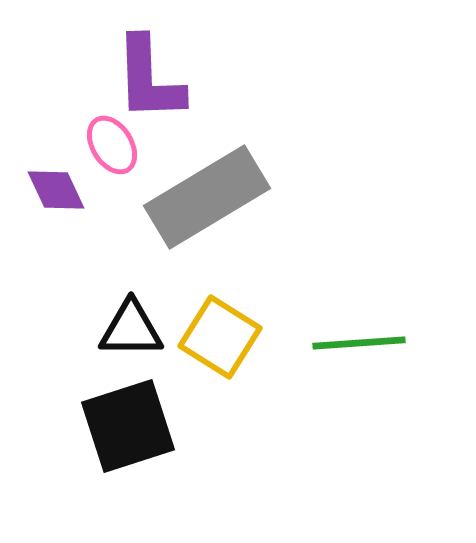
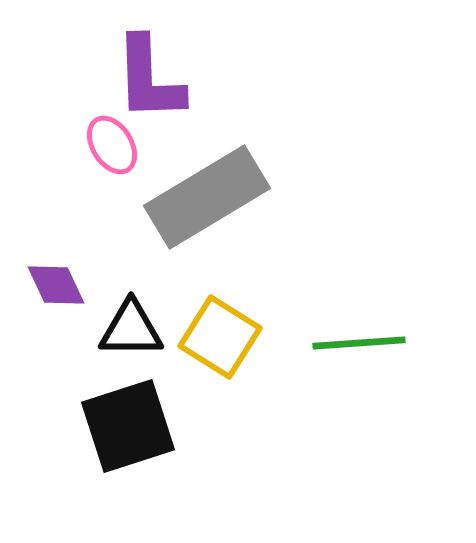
purple diamond: moved 95 px down
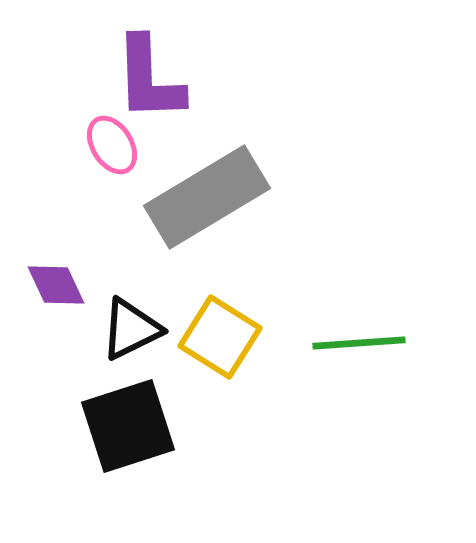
black triangle: rotated 26 degrees counterclockwise
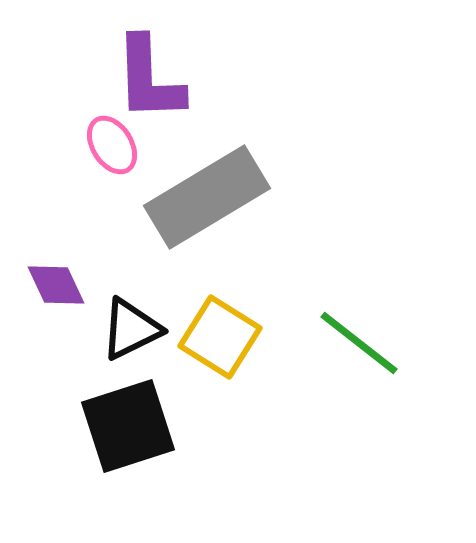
green line: rotated 42 degrees clockwise
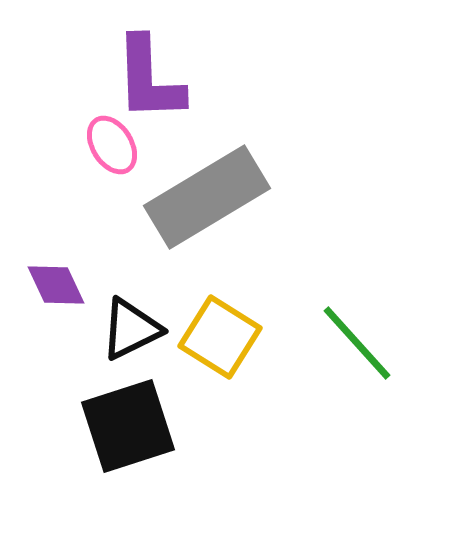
green line: moved 2 px left; rotated 10 degrees clockwise
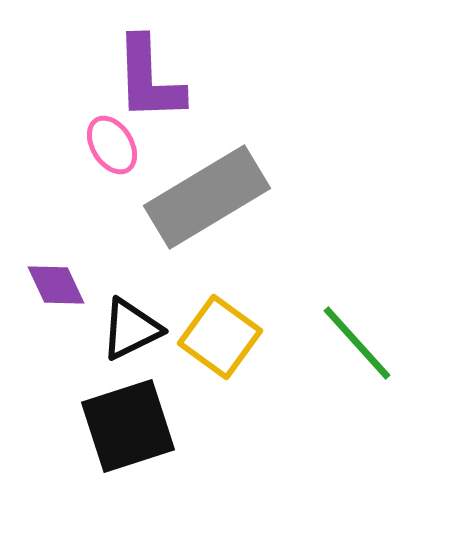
yellow square: rotated 4 degrees clockwise
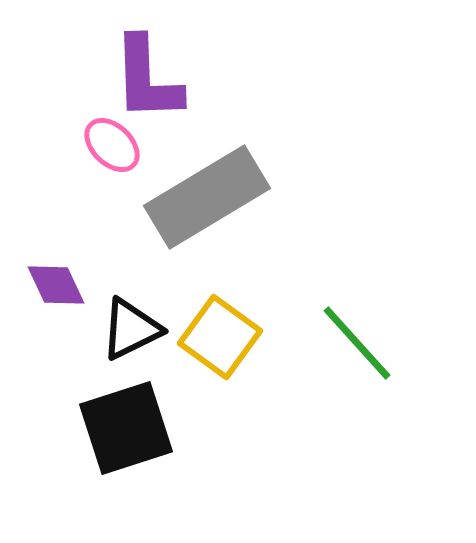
purple L-shape: moved 2 px left
pink ellipse: rotated 14 degrees counterclockwise
black square: moved 2 px left, 2 px down
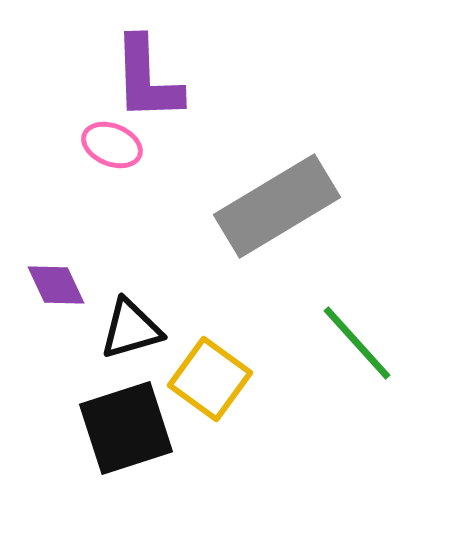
pink ellipse: rotated 22 degrees counterclockwise
gray rectangle: moved 70 px right, 9 px down
black triangle: rotated 10 degrees clockwise
yellow square: moved 10 px left, 42 px down
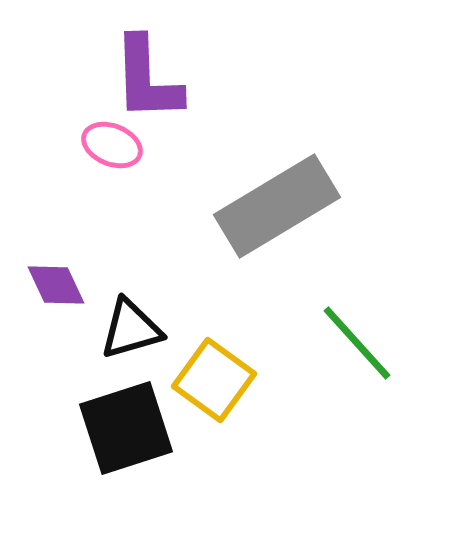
yellow square: moved 4 px right, 1 px down
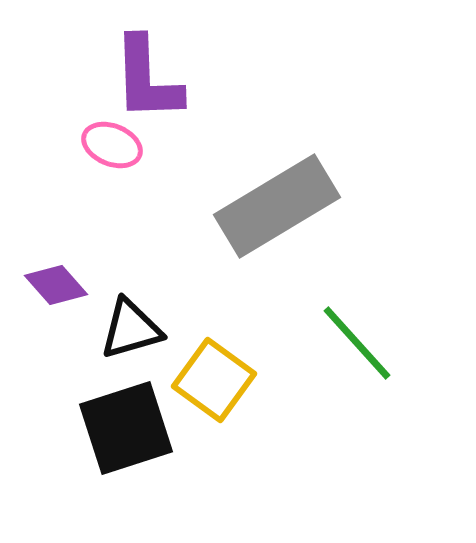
purple diamond: rotated 16 degrees counterclockwise
